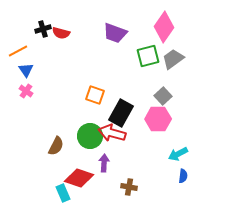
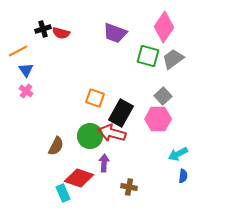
green square: rotated 30 degrees clockwise
orange square: moved 3 px down
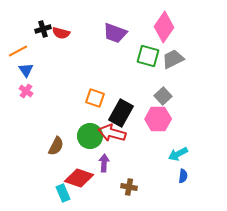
gray trapezoid: rotated 10 degrees clockwise
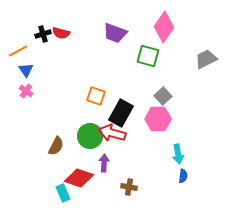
black cross: moved 5 px down
gray trapezoid: moved 33 px right
orange square: moved 1 px right, 2 px up
cyan arrow: rotated 72 degrees counterclockwise
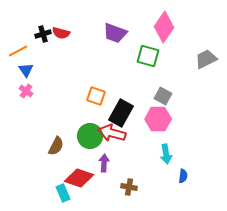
gray square: rotated 18 degrees counterclockwise
cyan arrow: moved 12 px left
